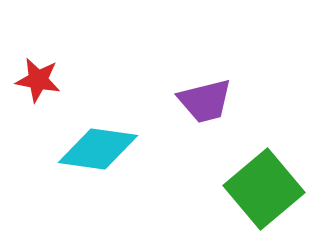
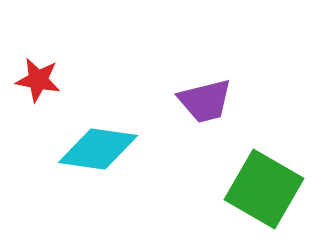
green square: rotated 20 degrees counterclockwise
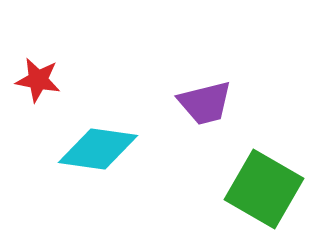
purple trapezoid: moved 2 px down
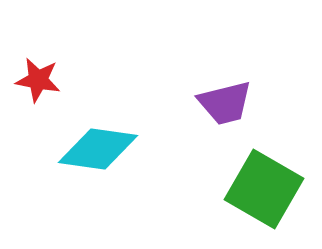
purple trapezoid: moved 20 px right
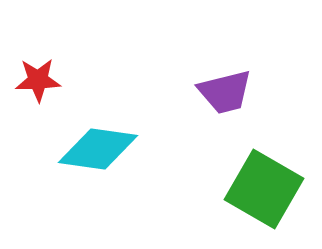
red star: rotated 12 degrees counterclockwise
purple trapezoid: moved 11 px up
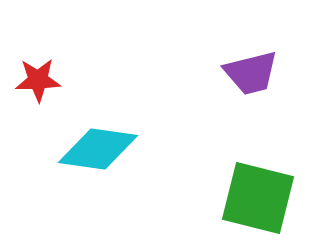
purple trapezoid: moved 26 px right, 19 px up
green square: moved 6 px left, 9 px down; rotated 16 degrees counterclockwise
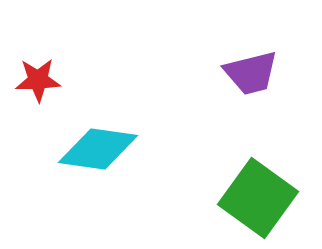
green square: rotated 22 degrees clockwise
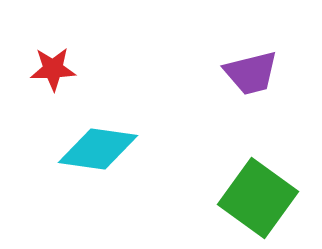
red star: moved 15 px right, 11 px up
